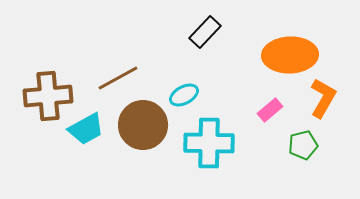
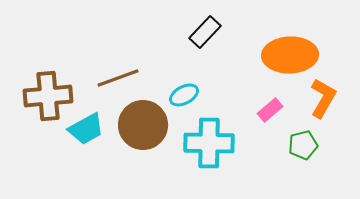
brown line: rotated 9 degrees clockwise
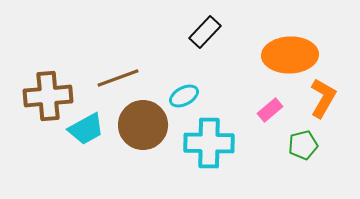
cyan ellipse: moved 1 px down
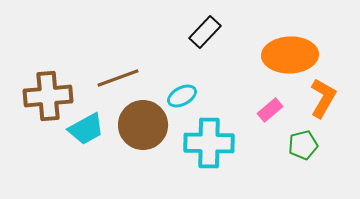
cyan ellipse: moved 2 px left
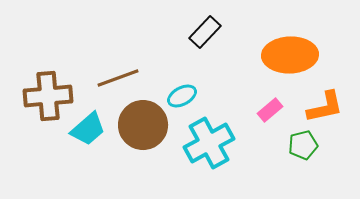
orange L-shape: moved 2 px right, 9 px down; rotated 48 degrees clockwise
cyan trapezoid: moved 2 px right; rotated 12 degrees counterclockwise
cyan cross: rotated 30 degrees counterclockwise
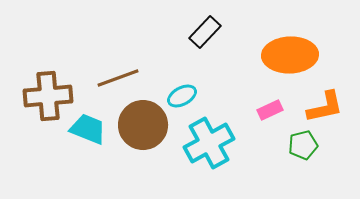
pink rectangle: rotated 15 degrees clockwise
cyan trapezoid: rotated 117 degrees counterclockwise
